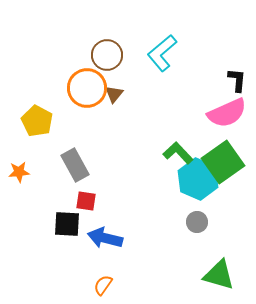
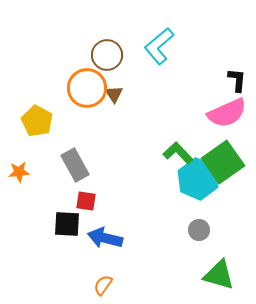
cyan L-shape: moved 3 px left, 7 px up
brown triangle: rotated 12 degrees counterclockwise
gray circle: moved 2 px right, 8 px down
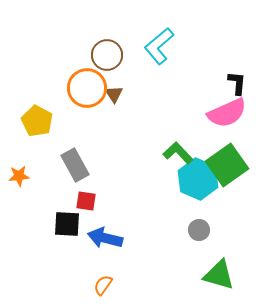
black L-shape: moved 3 px down
green square: moved 4 px right, 3 px down
orange star: moved 4 px down
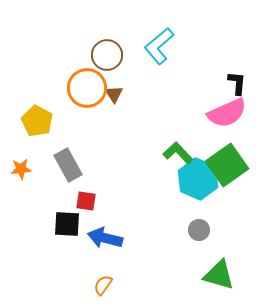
gray rectangle: moved 7 px left
orange star: moved 2 px right, 7 px up
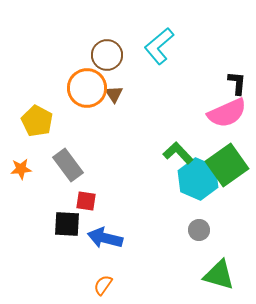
gray rectangle: rotated 8 degrees counterclockwise
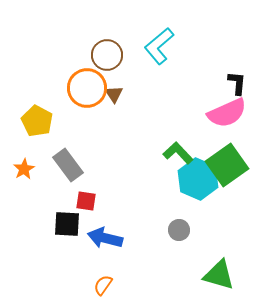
orange star: moved 3 px right; rotated 25 degrees counterclockwise
gray circle: moved 20 px left
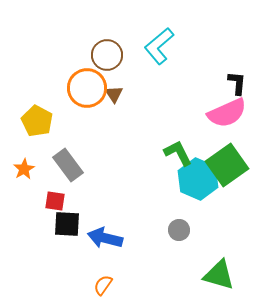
green L-shape: rotated 16 degrees clockwise
red square: moved 31 px left
